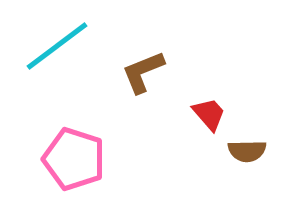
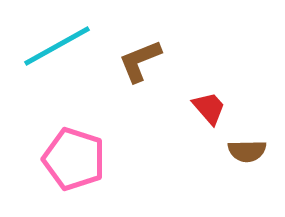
cyan line: rotated 8 degrees clockwise
brown L-shape: moved 3 px left, 11 px up
red trapezoid: moved 6 px up
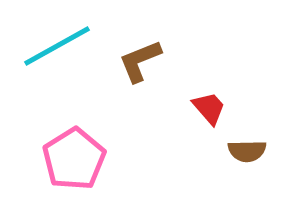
pink pentagon: rotated 22 degrees clockwise
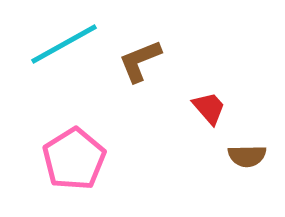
cyan line: moved 7 px right, 2 px up
brown semicircle: moved 5 px down
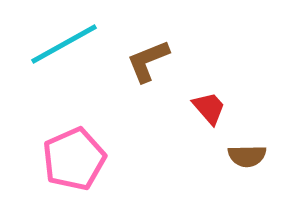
brown L-shape: moved 8 px right
pink pentagon: rotated 8 degrees clockwise
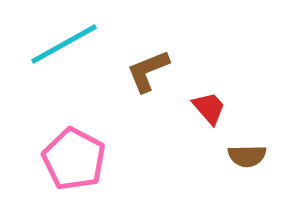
brown L-shape: moved 10 px down
pink pentagon: rotated 20 degrees counterclockwise
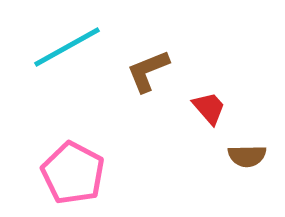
cyan line: moved 3 px right, 3 px down
pink pentagon: moved 1 px left, 14 px down
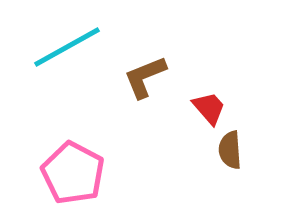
brown L-shape: moved 3 px left, 6 px down
brown semicircle: moved 17 px left, 6 px up; rotated 87 degrees clockwise
